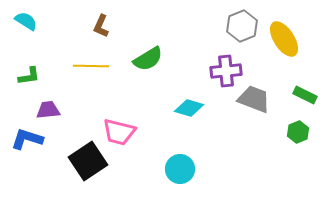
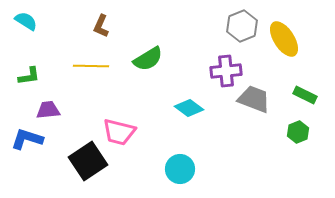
cyan diamond: rotated 20 degrees clockwise
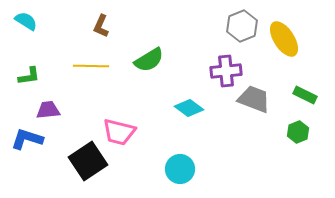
green semicircle: moved 1 px right, 1 px down
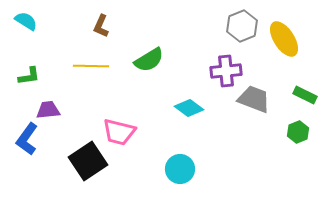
blue L-shape: rotated 72 degrees counterclockwise
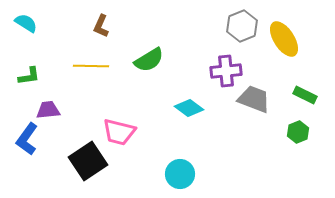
cyan semicircle: moved 2 px down
cyan circle: moved 5 px down
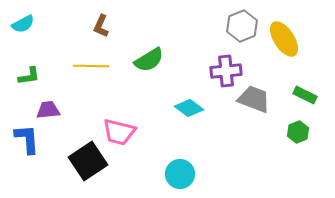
cyan semicircle: moved 3 px left, 1 px down; rotated 120 degrees clockwise
blue L-shape: rotated 140 degrees clockwise
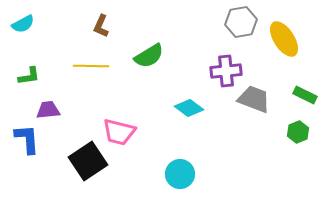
gray hexagon: moved 1 px left, 4 px up; rotated 12 degrees clockwise
green semicircle: moved 4 px up
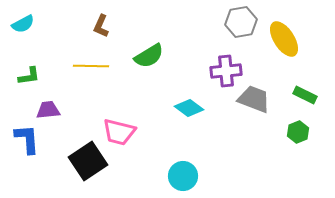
cyan circle: moved 3 px right, 2 px down
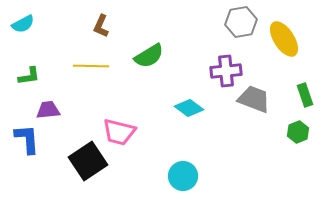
green rectangle: rotated 45 degrees clockwise
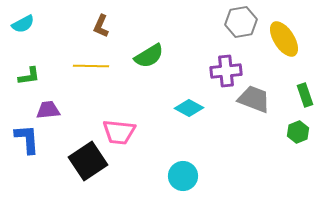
cyan diamond: rotated 8 degrees counterclockwise
pink trapezoid: rotated 8 degrees counterclockwise
